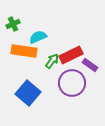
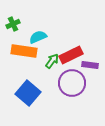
purple rectangle: rotated 28 degrees counterclockwise
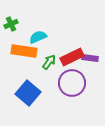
green cross: moved 2 px left
red rectangle: moved 1 px right, 2 px down
green arrow: moved 3 px left, 1 px down
purple rectangle: moved 7 px up
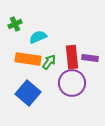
green cross: moved 4 px right
orange rectangle: moved 4 px right, 8 px down
red rectangle: rotated 70 degrees counterclockwise
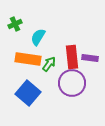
cyan semicircle: rotated 36 degrees counterclockwise
green arrow: moved 2 px down
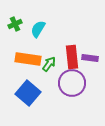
cyan semicircle: moved 8 px up
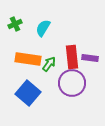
cyan semicircle: moved 5 px right, 1 px up
